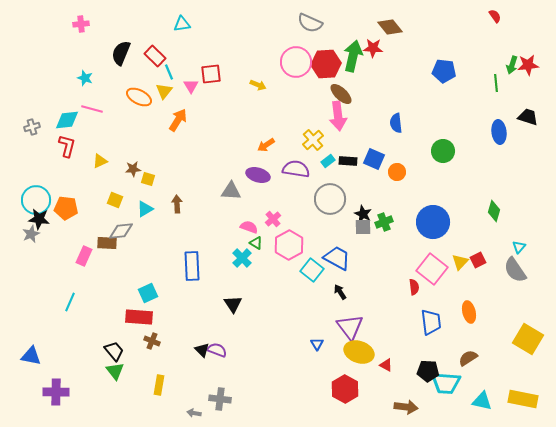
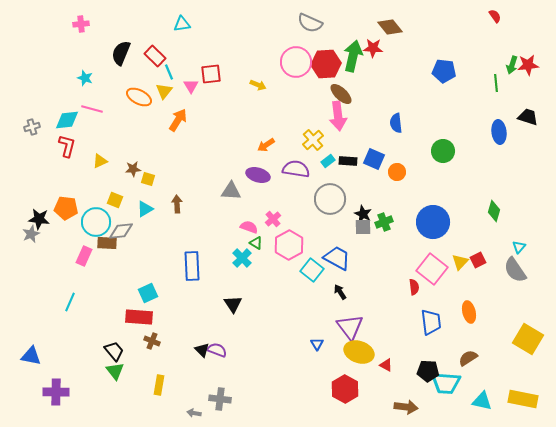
cyan circle at (36, 200): moved 60 px right, 22 px down
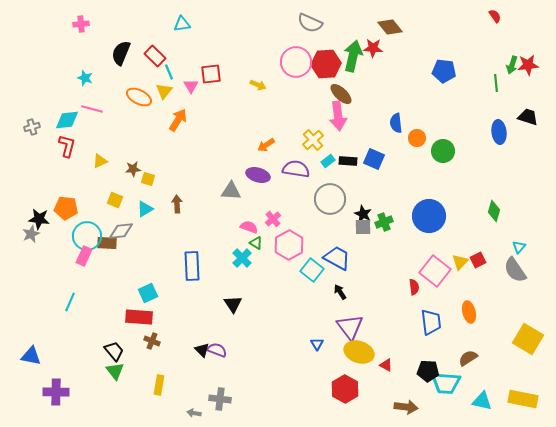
orange circle at (397, 172): moved 20 px right, 34 px up
cyan circle at (96, 222): moved 9 px left, 14 px down
blue circle at (433, 222): moved 4 px left, 6 px up
pink square at (432, 269): moved 3 px right, 2 px down
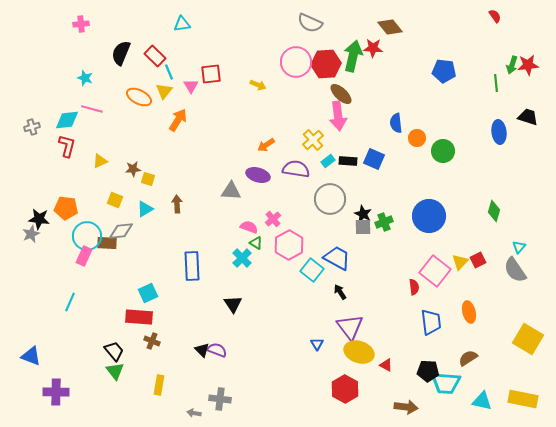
blue triangle at (31, 356): rotated 10 degrees clockwise
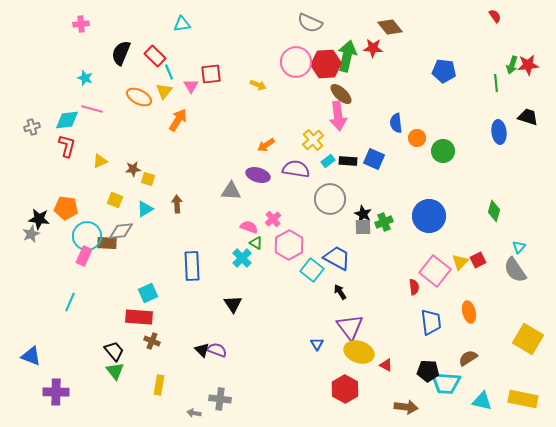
green arrow at (353, 56): moved 6 px left
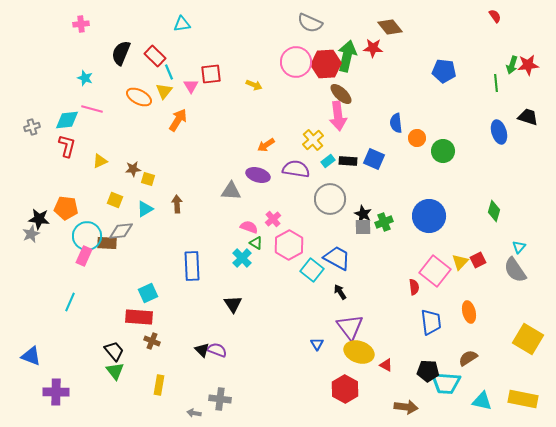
yellow arrow at (258, 85): moved 4 px left
blue ellipse at (499, 132): rotated 10 degrees counterclockwise
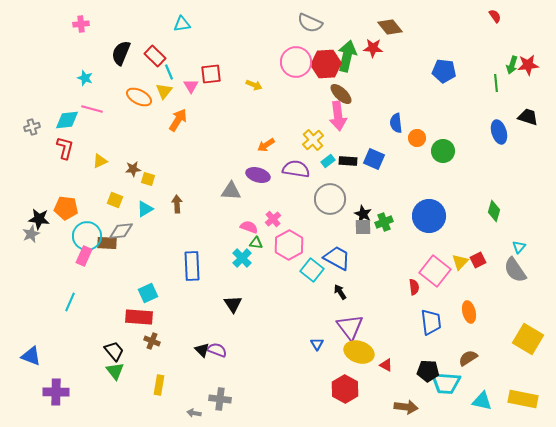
red L-shape at (67, 146): moved 2 px left, 2 px down
green triangle at (256, 243): rotated 24 degrees counterclockwise
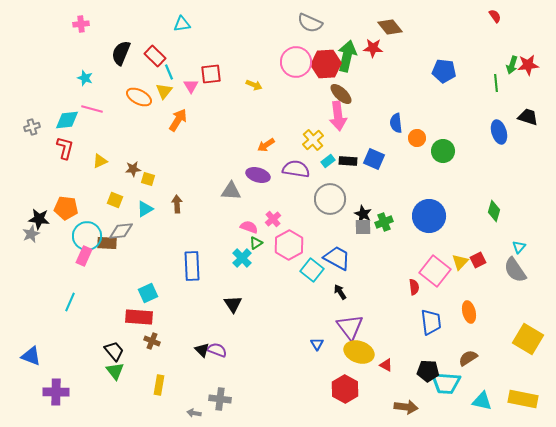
green triangle at (256, 243): rotated 40 degrees counterclockwise
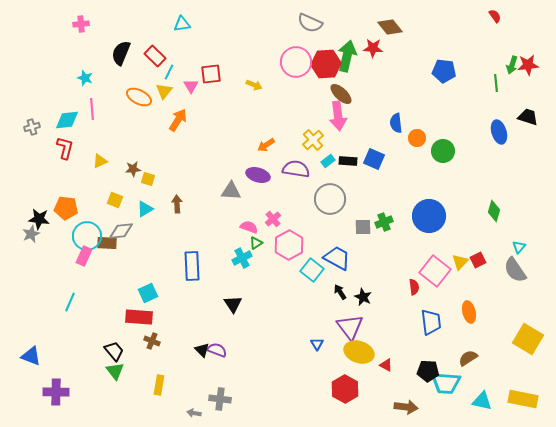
cyan line at (169, 72): rotated 49 degrees clockwise
pink line at (92, 109): rotated 70 degrees clockwise
black star at (363, 214): moved 83 px down
cyan cross at (242, 258): rotated 18 degrees clockwise
